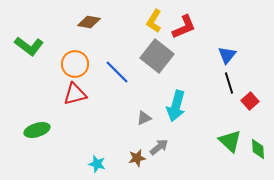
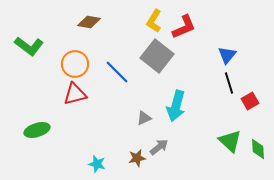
red square: rotated 12 degrees clockwise
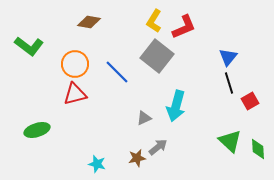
blue triangle: moved 1 px right, 2 px down
gray arrow: moved 1 px left
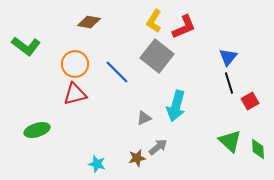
green L-shape: moved 3 px left
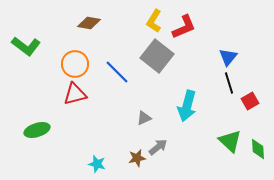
brown diamond: moved 1 px down
cyan arrow: moved 11 px right
